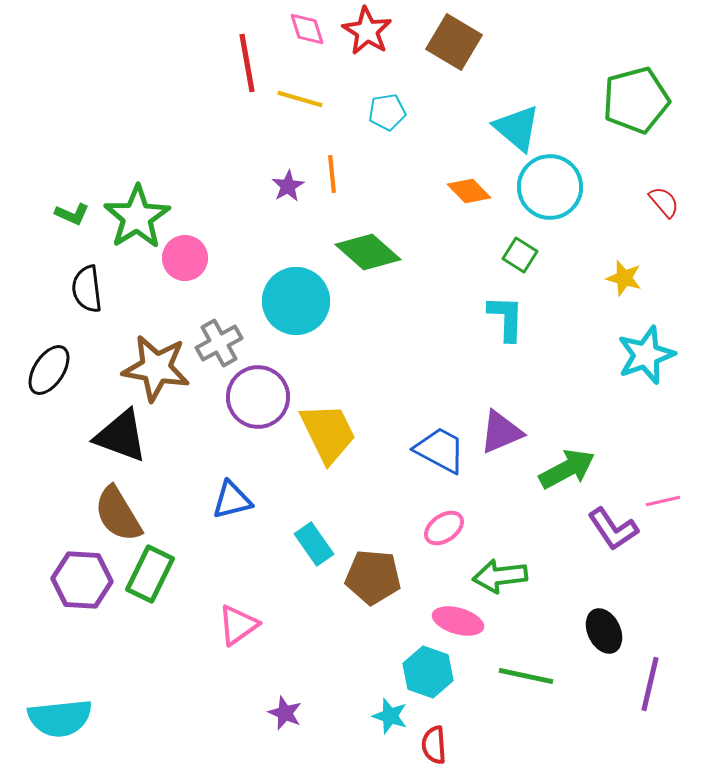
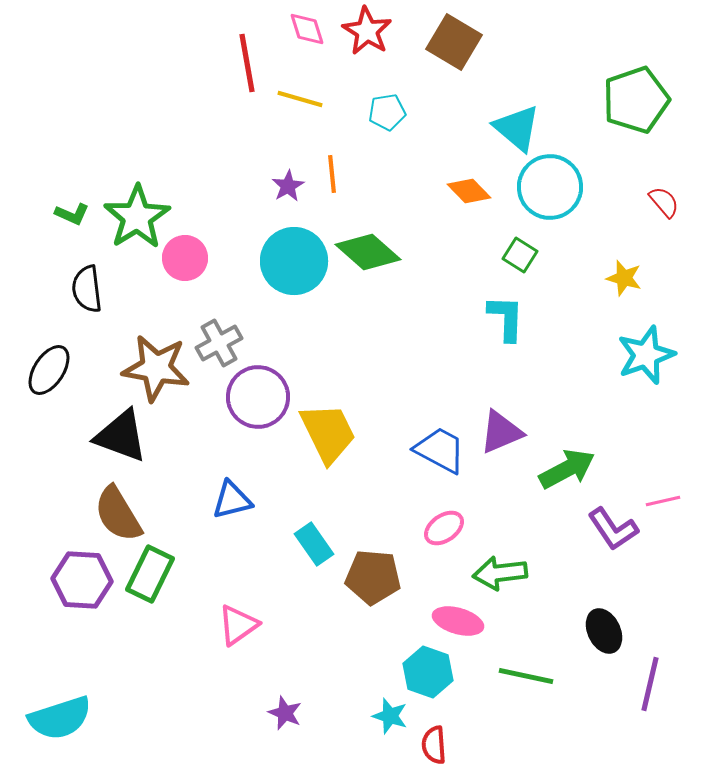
green pentagon at (636, 100): rotated 4 degrees counterclockwise
cyan circle at (296, 301): moved 2 px left, 40 px up
green arrow at (500, 576): moved 3 px up
cyan semicircle at (60, 718): rotated 12 degrees counterclockwise
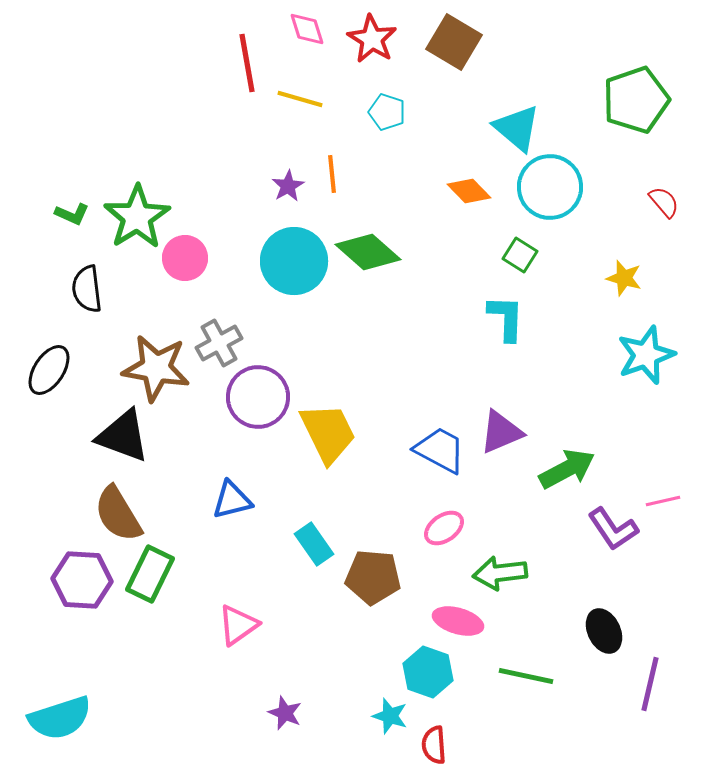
red star at (367, 31): moved 5 px right, 8 px down
cyan pentagon at (387, 112): rotated 27 degrees clockwise
black triangle at (121, 436): moved 2 px right
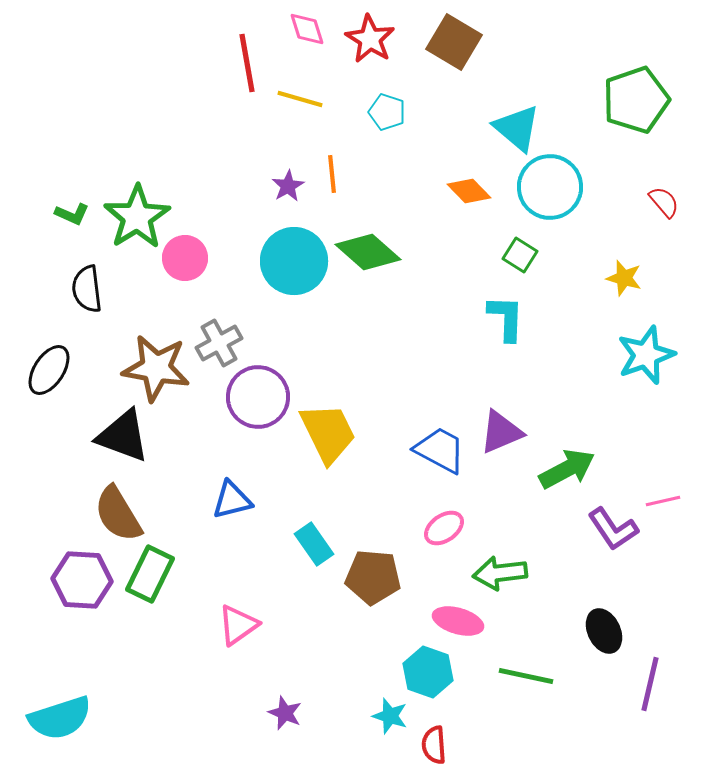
red star at (372, 39): moved 2 px left
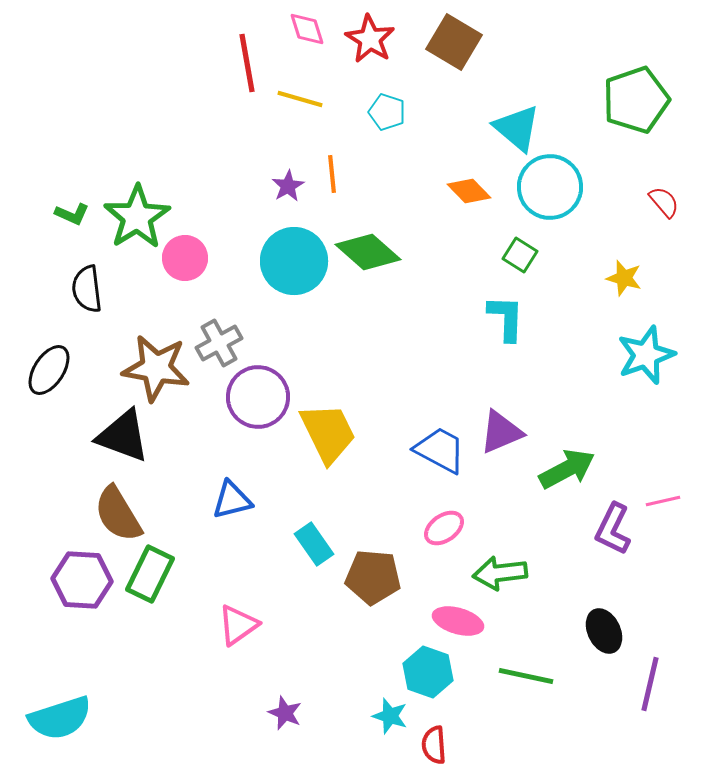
purple L-shape at (613, 529): rotated 60 degrees clockwise
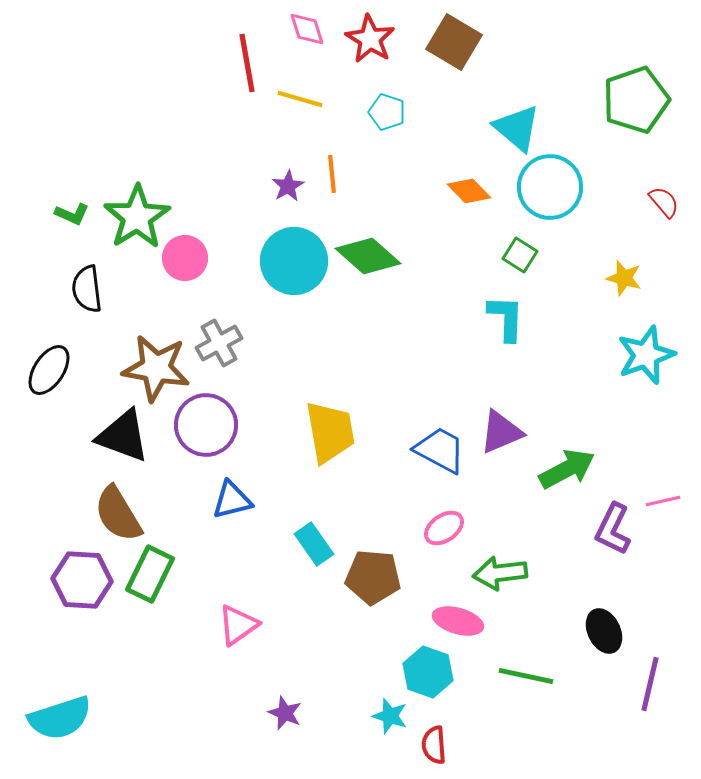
green diamond at (368, 252): moved 4 px down
purple circle at (258, 397): moved 52 px left, 28 px down
yellow trapezoid at (328, 433): moved 2 px right, 1 px up; rotated 16 degrees clockwise
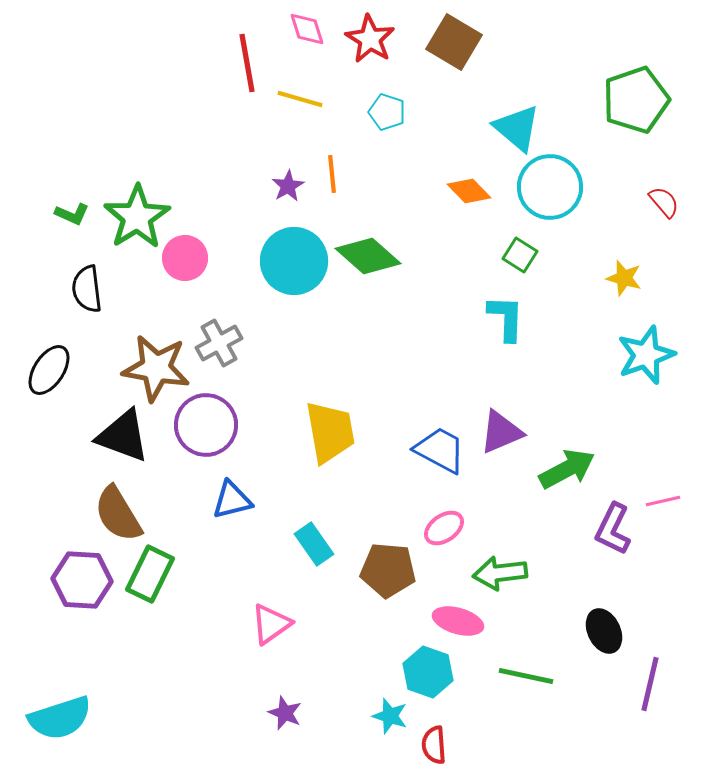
brown pentagon at (373, 577): moved 15 px right, 7 px up
pink triangle at (238, 625): moved 33 px right, 1 px up
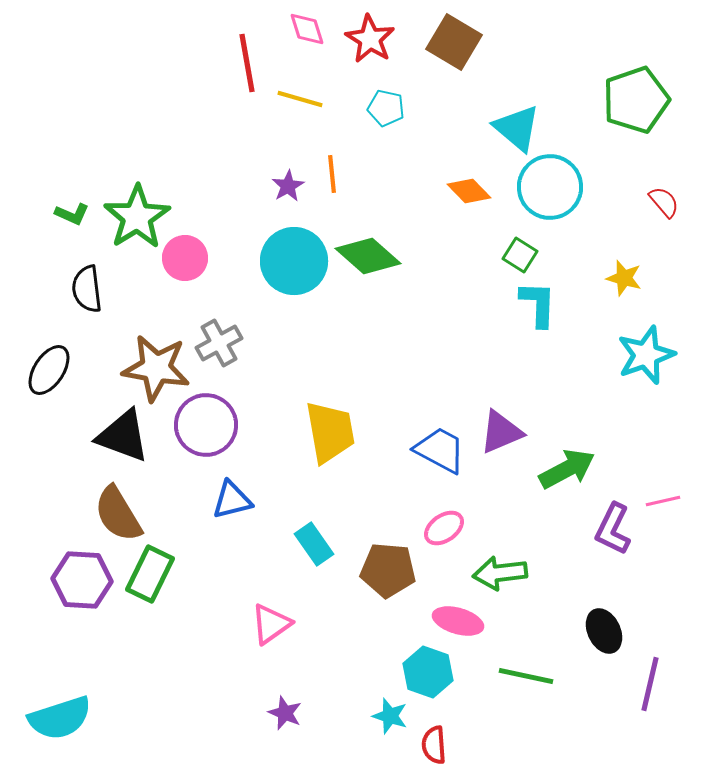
cyan pentagon at (387, 112): moved 1 px left, 4 px up; rotated 6 degrees counterclockwise
cyan L-shape at (506, 318): moved 32 px right, 14 px up
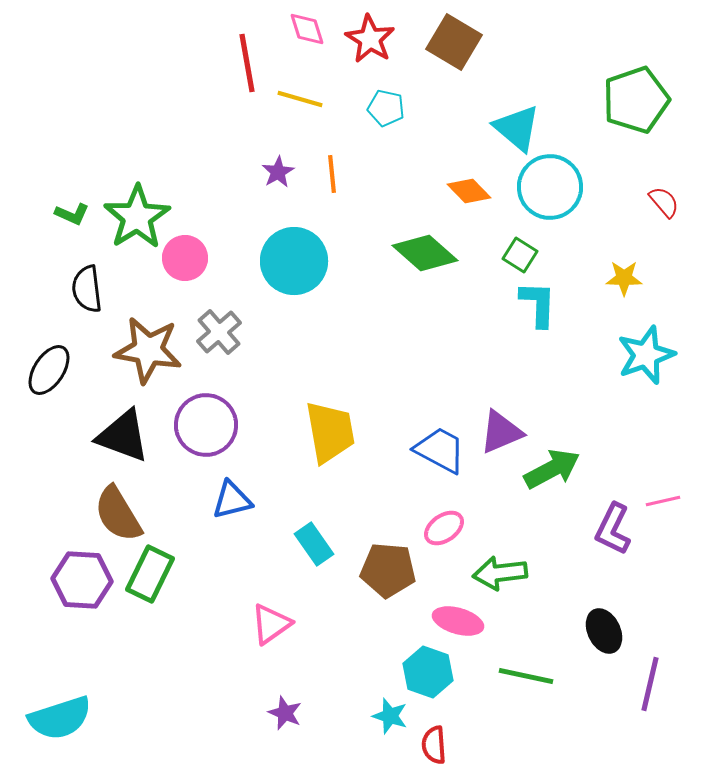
purple star at (288, 186): moved 10 px left, 14 px up
green diamond at (368, 256): moved 57 px right, 3 px up
yellow star at (624, 278): rotated 15 degrees counterclockwise
gray cross at (219, 343): moved 11 px up; rotated 12 degrees counterclockwise
brown star at (156, 368): moved 8 px left, 18 px up
green arrow at (567, 469): moved 15 px left
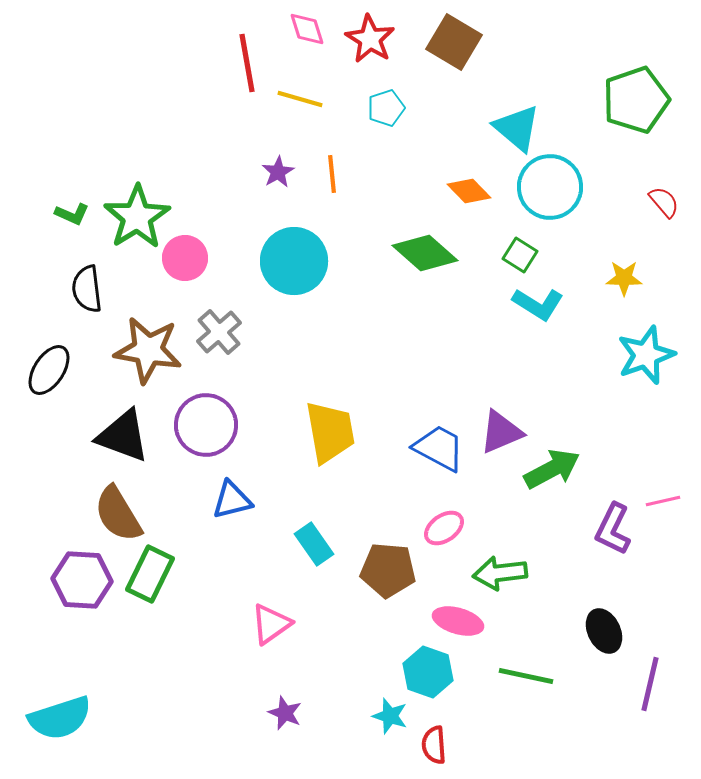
cyan pentagon at (386, 108): rotated 30 degrees counterclockwise
cyan L-shape at (538, 304): rotated 120 degrees clockwise
blue trapezoid at (440, 450): moved 1 px left, 2 px up
